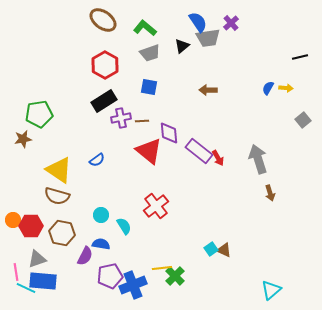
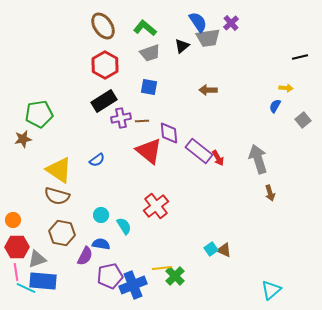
brown ellipse at (103, 20): moved 6 px down; rotated 20 degrees clockwise
blue semicircle at (268, 88): moved 7 px right, 18 px down
red hexagon at (31, 226): moved 14 px left, 21 px down
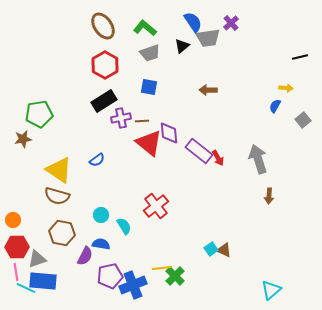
blue semicircle at (198, 22): moved 5 px left
red triangle at (149, 151): moved 8 px up
brown arrow at (270, 193): moved 1 px left, 3 px down; rotated 21 degrees clockwise
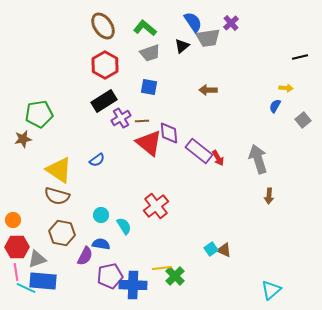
purple cross at (121, 118): rotated 18 degrees counterclockwise
blue cross at (133, 285): rotated 24 degrees clockwise
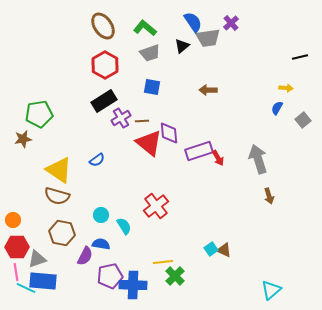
blue square at (149, 87): moved 3 px right
blue semicircle at (275, 106): moved 2 px right, 2 px down
purple rectangle at (199, 151): rotated 56 degrees counterclockwise
brown arrow at (269, 196): rotated 21 degrees counterclockwise
yellow line at (162, 268): moved 1 px right, 6 px up
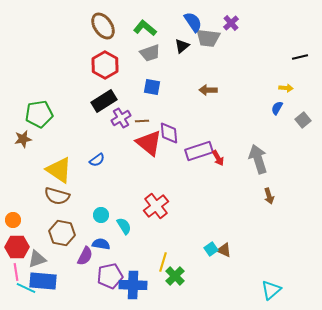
gray trapezoid at (208, 38): rotated 15 degrees clockwise
yellow line at (163, 262): rotated 66 degrees counterclockwise
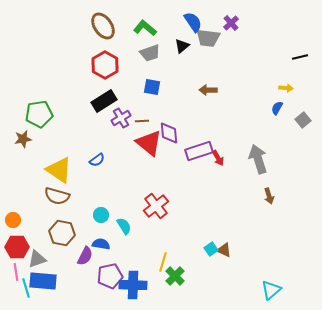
cyan line at (26, 288): rotated 48 degrees clockwise
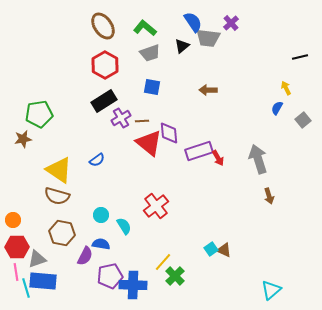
yellow arrow at (286, 88): rotated 120 degrees counterclockwise
yellow line at (163, 262): rotated 24 degrees clockwise
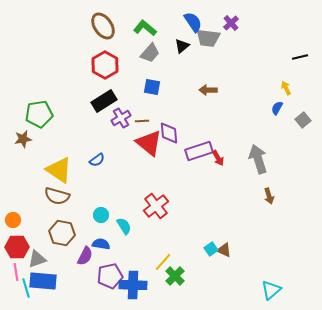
gray trapezoid at (150, 53): rotated 30 degrees counterclockwise
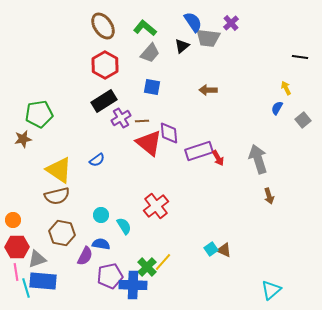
black line at (300, 57): rotated 21 degrees clockwise
brown semicircle at (57, 196): rotated 30 degrees counterclockwise
green cross at (175, 276): moved 28 px left, 9 px up
